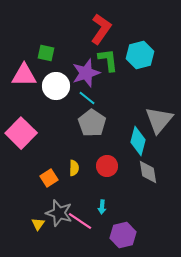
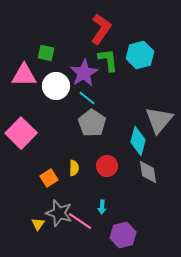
purple star: moved 2 px left; rotated 12 degrees counterclockwise
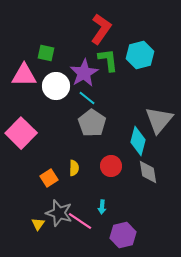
red circle: moved 4 px right
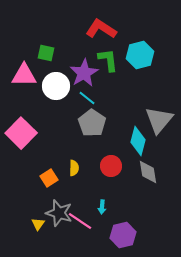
red L-shape: rotated 92 degrees counterclockwise
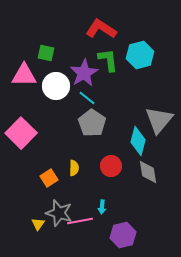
pink line: rotated 45 degrees counterclockwise
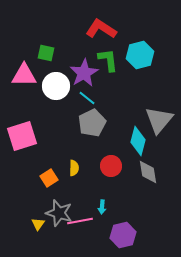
gray pentagon: rotated 12 degrees clockwise
pink square: moved 1 px right, 3 px down; rotated 28 degrees clockwise
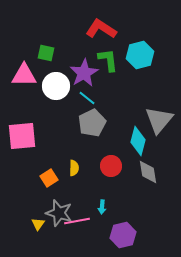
pink square: rotated 12 degrees clockwise
pink line: moved 3 px left
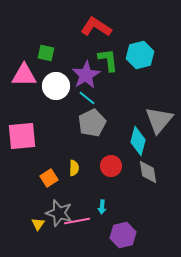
red L-shape: moved 5 px left, 2 px up
purple star: moved 2 px right, 2 px down
